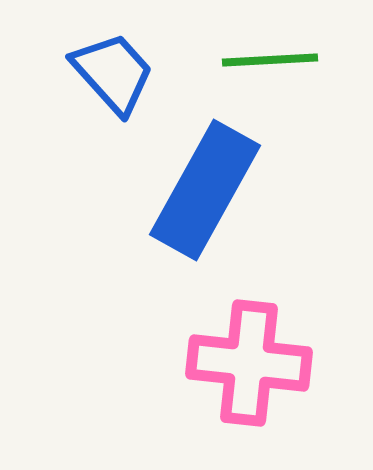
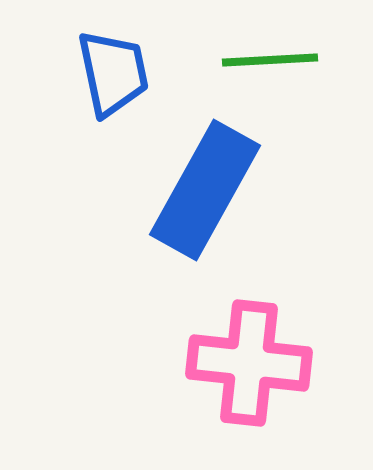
blue trapezoid: rotated 30 degrees clockwise
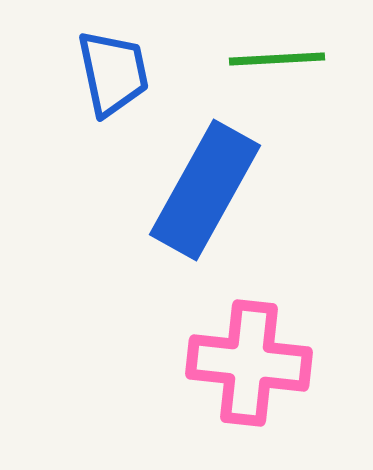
green line: moved 7 px right, 1 px up
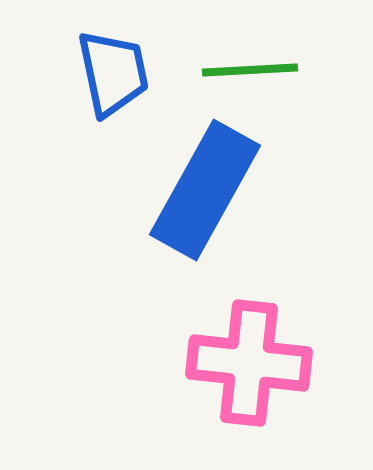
green line: moved 27 px left, 11 px down
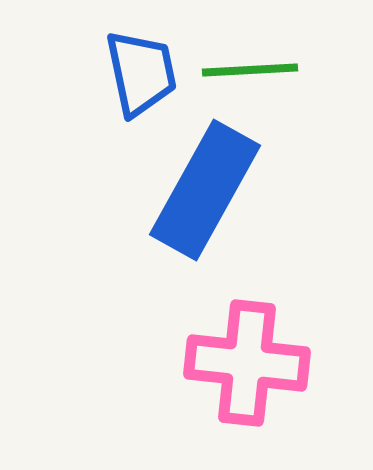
blue trapezoid: moved 28 px right
pink cross: moved 2 px left
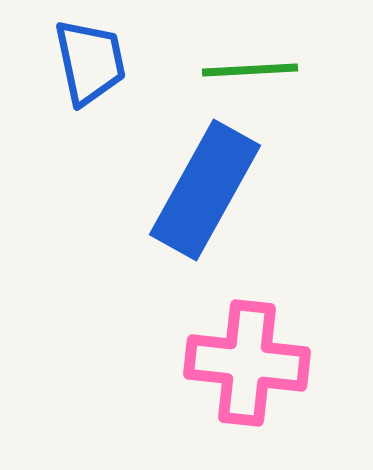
blue trapezoid: moved 51 px left, 11 px up
